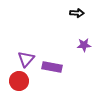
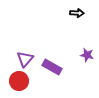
purple star: moved 3 px right, 10 px down; rotated 16 degrees clockwise
purple triangle: moved 1 px left
purple rectangle: rotated 18 degrees clockwise
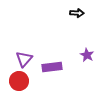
purple star: rotated 16 degrees clockwise
purple triangle: moved 1 px left
purple rectangle: rotated 36 degrees counterclockwise
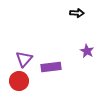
purple star: moved 4 px up
purple rectangle: moved 1 px left
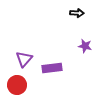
purple star: moved 2 px left, 5 px up; rotated 16 degrees counterclockwise
purple rectangle: moved 1 px right, 1 px down
red circle: moved 2 px left, 4 px down
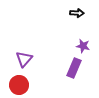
purple star: moved 2 px left
purple rectangle: moved 22 px right; rotated 60 degrees counterclockwise
red circle: moved 2 px right
